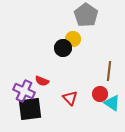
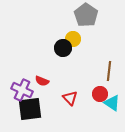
purple cross: moved 2 px left, 1 px up
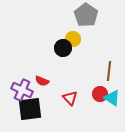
cyan triangle: moved 5 px up
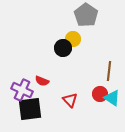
red triangle: moved 2 px down
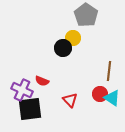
yellow circle: moved 1 px up
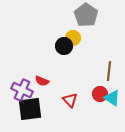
black circle: moved 1 px right, 2 px up
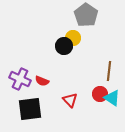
purple cross: moved 2 px left, 11 px up
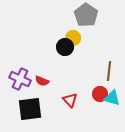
black circle: moved 1 px right, 1 px down
cyan triangle: rotated 18 degrees counterclockwise
